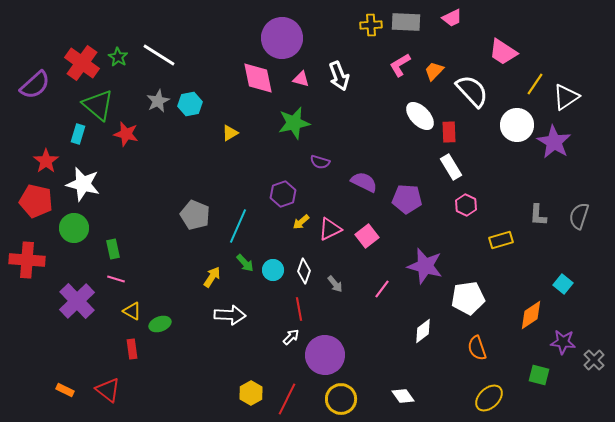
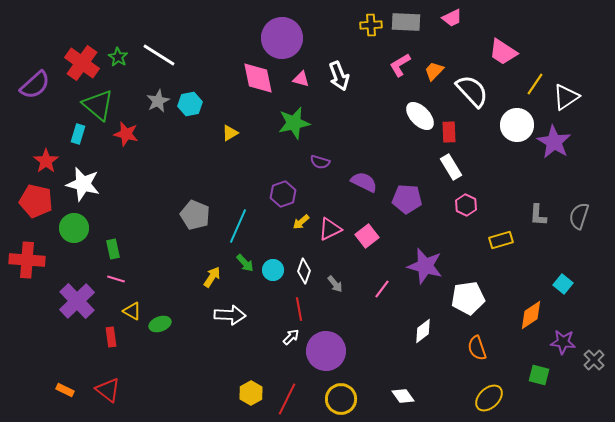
red rectangle at (132, 349): moved 21 px left, 12 px up
purple circle at (325, 355): moved 1 px right, 4 px up
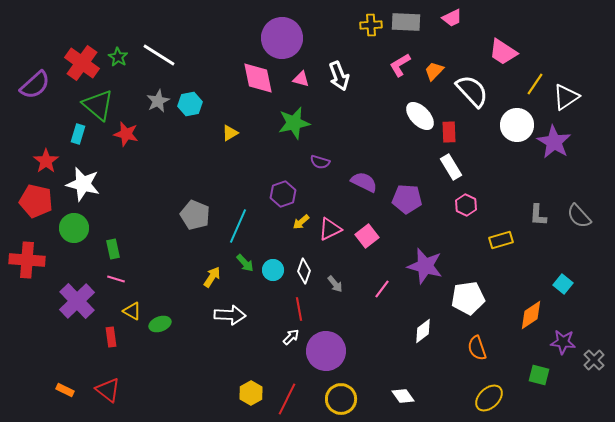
gray semicircle at (579, 216): rotated 60 degrees counterclockwise
